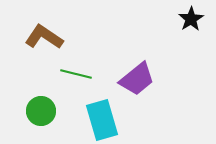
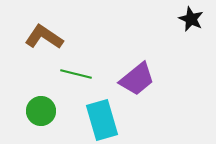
black star: rotated 15 degrees counterclockwise
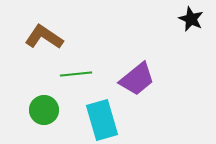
green line: rotated 20 degrees counterclockwise
green circle: moved 3 px right, 1 px up
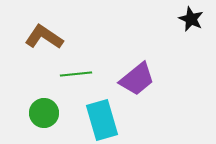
green circle: moved 3 px down
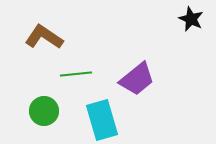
green circle: moved 2 px up
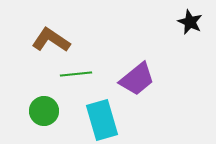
black star: moved 1 px left, 3 px down
brown L-shape: moved 7 px right, 3 px down
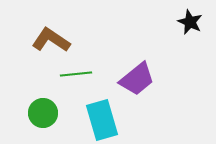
green circle: moved 1 px left, 2 px down
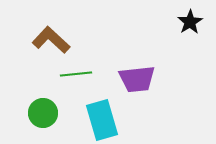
black star: rotated 15 degrees clockwise
brown L-shape: rotated 9 degrees clockwise
purple trapezoid: rotated 33 degrees clockwise
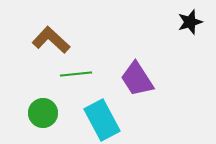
black star: rotated 15 degrees clockwise
purple trapezoid: rotated 63 degrees clockwise
cyan rectangle: rotated 12 degrees counterclockwise
